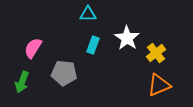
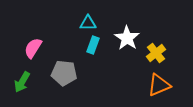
cyan triangle: moved 9 px down
green arrow: rotated 10 degrees clockwise
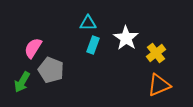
white star: moved 1 px left
gray pentagon: moved 13 px left, 3 px up; rotated 15 degrees clockwise
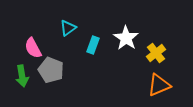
cyan triangle: moved 20 px left, 5 px down; rotated 36 degrees counterclockwise
pink semicircle: rotated 60 degrees counterclockwise
green arrow: moved 6 px up; rotated 40 degrees counterclockwise
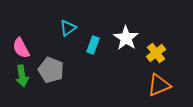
pink semicircle: moved 12 px left
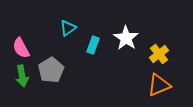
yellow cross: moved 3 px right, 1 px down
gray pentagon: rotated 20 degrees clockwise
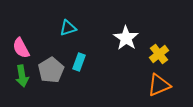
cyan triangle: rotated 18 degrees clockwise
cyan rectangle: moved 14 px left, 17 px down
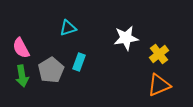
white star: rotated 30 degrees clockwise
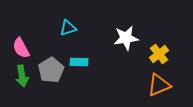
cyan rectangle: rotated 72 degrees clockwise
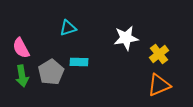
gray pentagon: moved 2 px down
